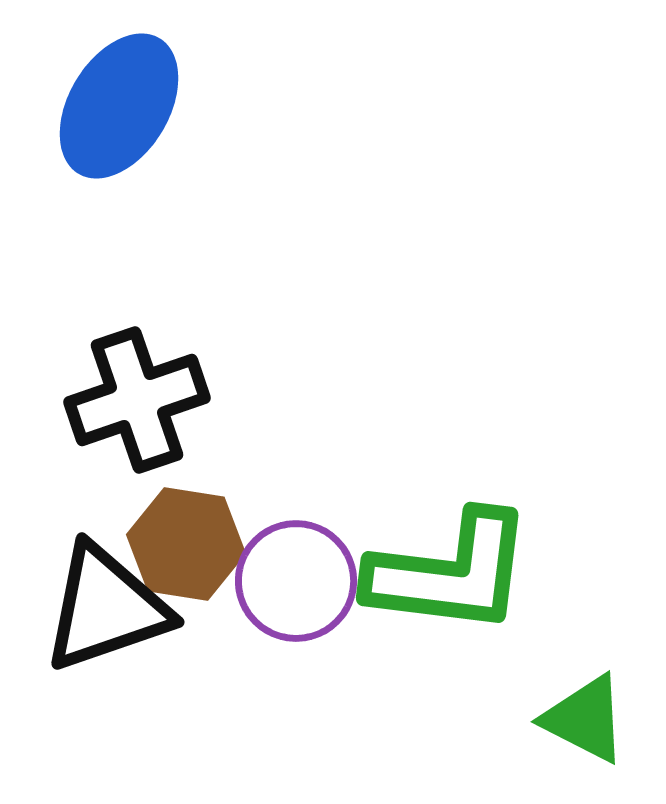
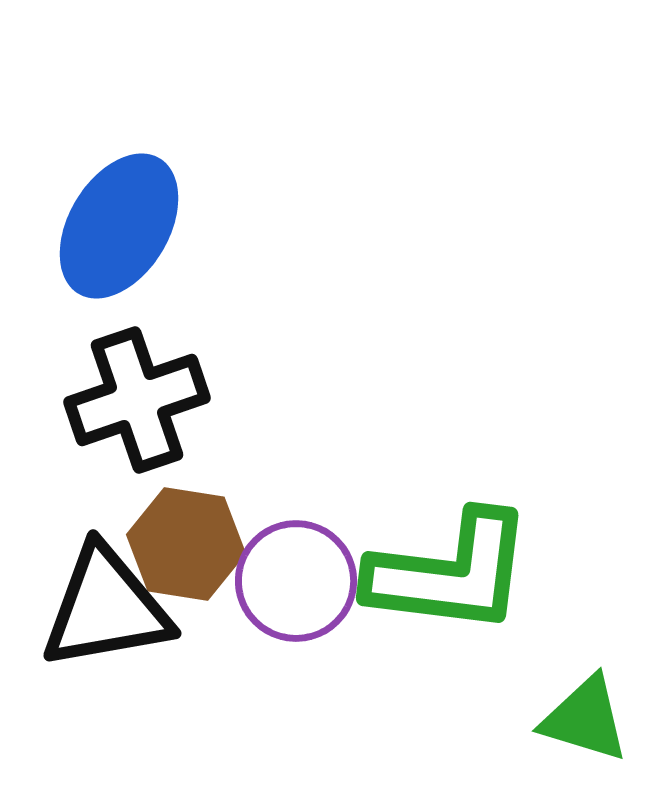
blue ellipse: moved 120 px down
black triangle: rotated 9 degrees clockwise
green triangle: rotated 10 degrees counterclockwise
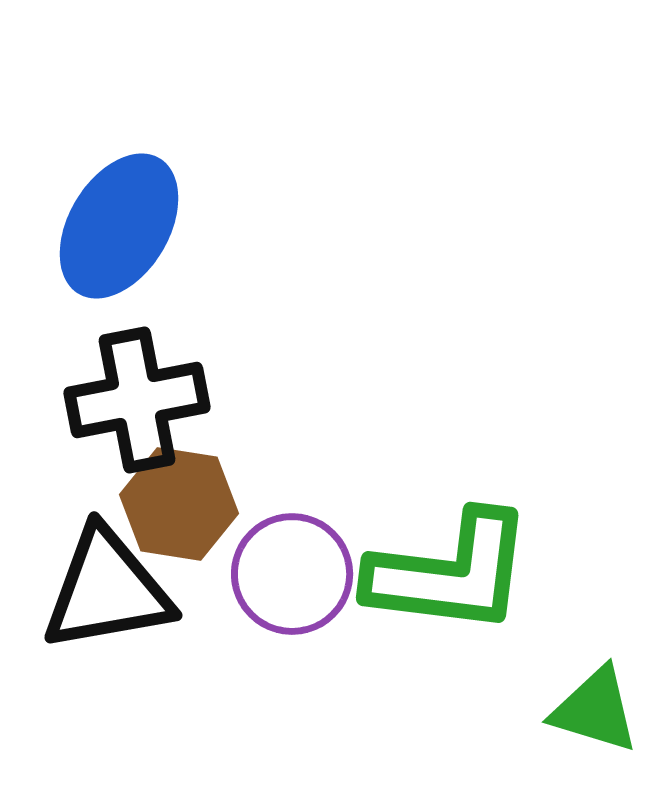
black cross: rotated 8 degrees clockwise
brown hexagon: moved 7 px left, 40 px up
purple circle: moved 4 px left, 7 px up
black triangle: moved 1 px right, 18 px up
green triangle: moved 10 px right, 9 px up
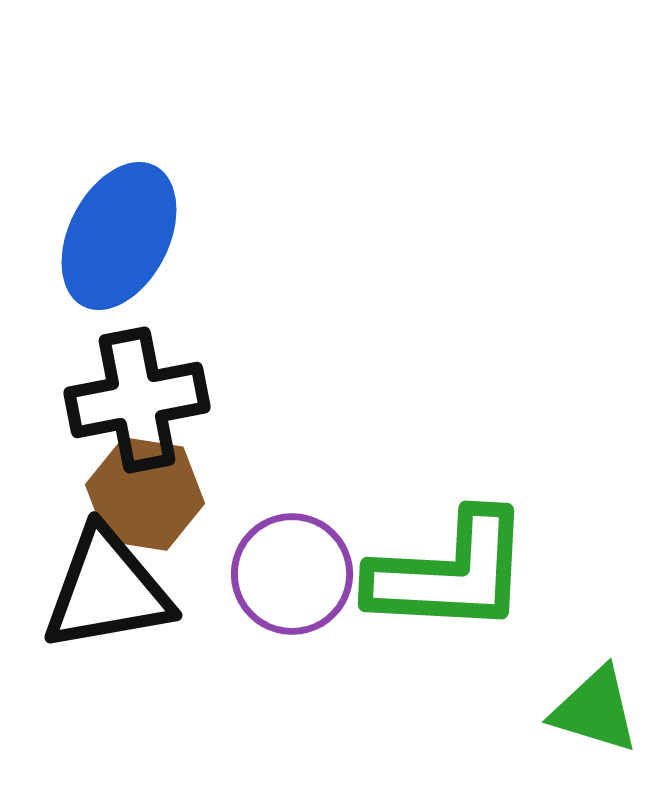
blue ellipse: moved 10 px down; rotated 4 degrees counterclockwise
brown hexagon: moved 34 px left, 10 px up
green L-shape: rotated 4 degrees counterclockwise
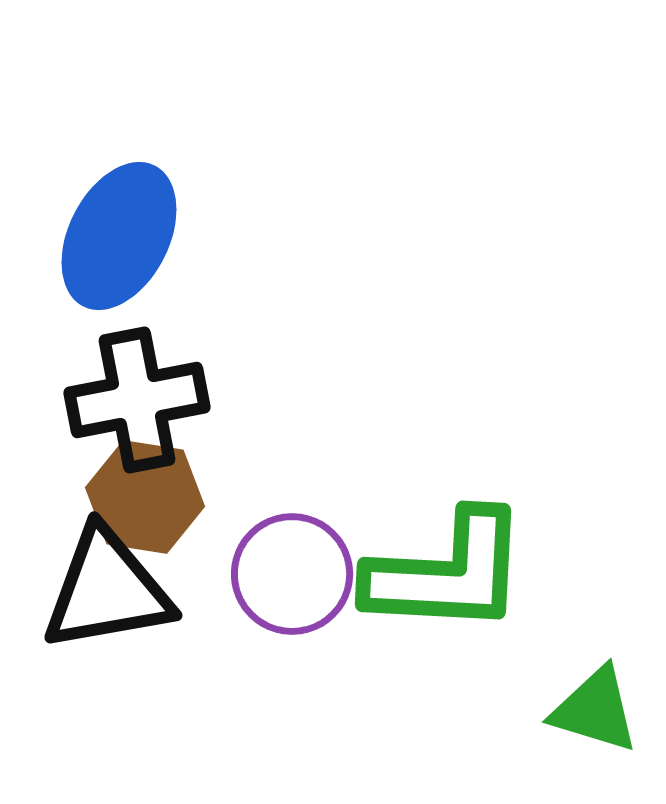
brown hexagon: moved 3 px down
green L-shape: moved 3 px left
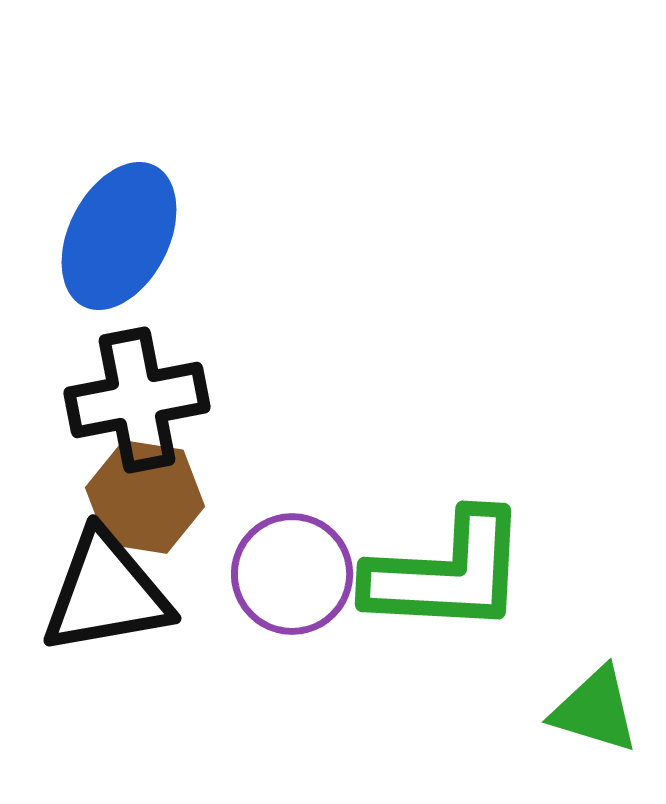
black triangle: moved 1 px left, 3 px down
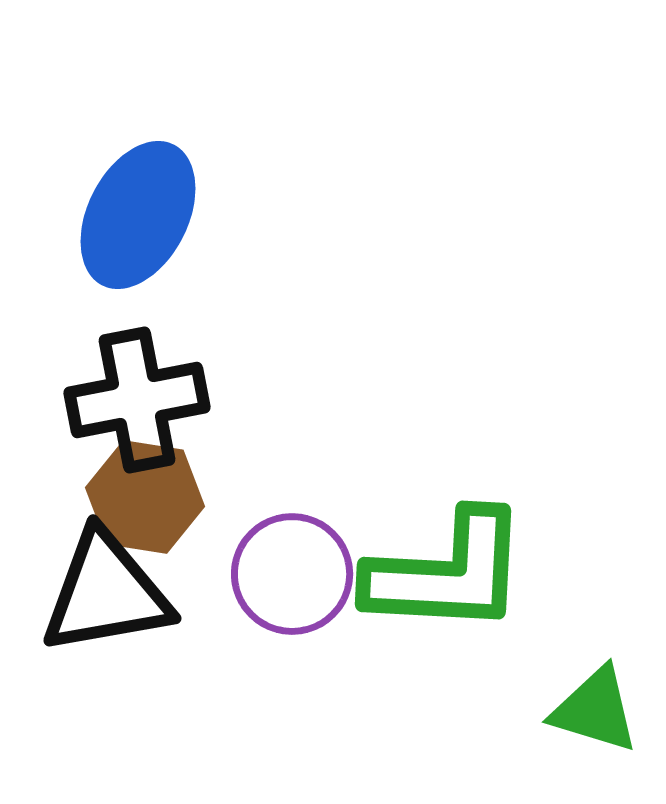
blue ellipse: moved 19 px right, 21 px up
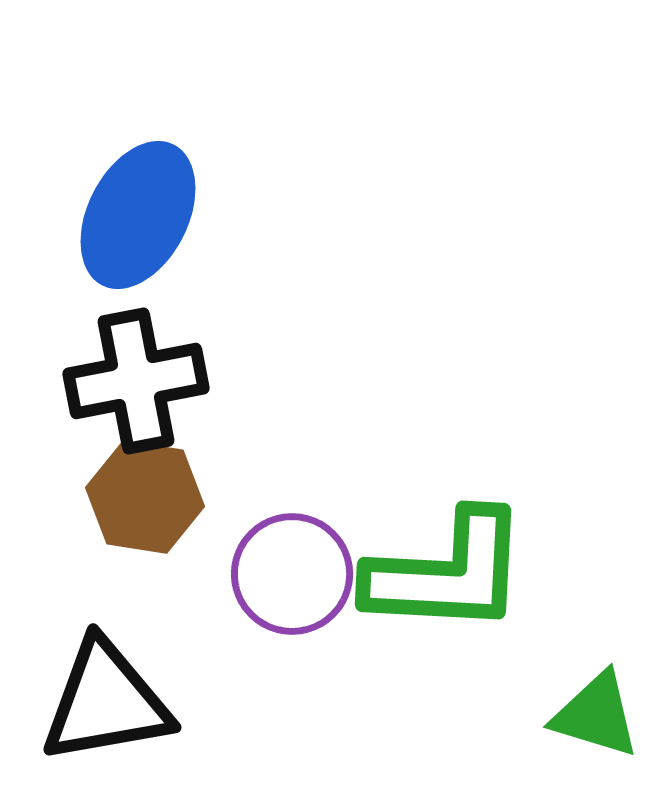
black cross: moved 1 px left, 19 px up
black triangle: moved 109 px down
green triangle: moved 1 px right, 5 px down
